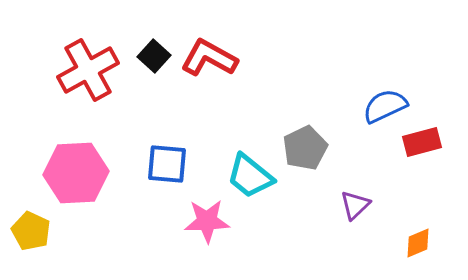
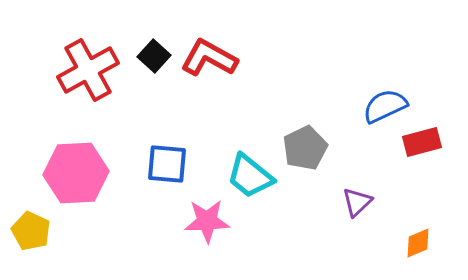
purple triangle: moved 2 px right, 3 px up
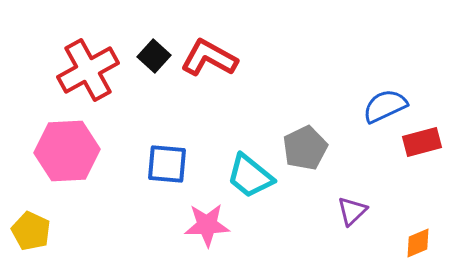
pink hexagon: moved 9 px left, 22 px up
purple triangle: moved 5 px left, 9 px down
pink star: moved 4 px down
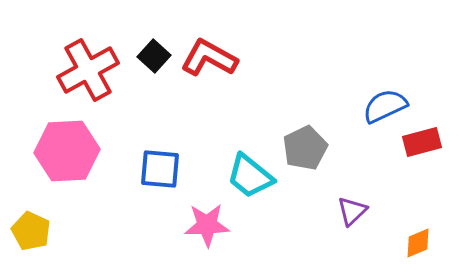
blue square: moved 7 px left, 5 px down
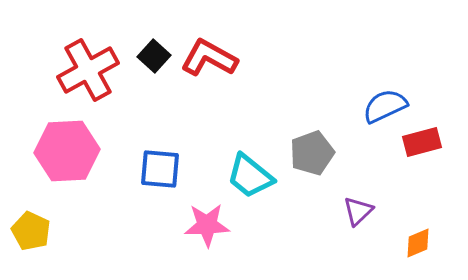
gray pentagon: moved 7 px right, 5 px down; rotated 6 degrees clockwise
purple triangle: moved 6 px right
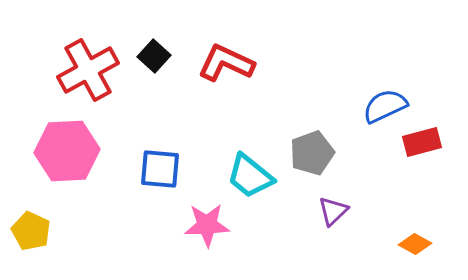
red L-shape: moved 17 px right, 5 px down; rotated 4 degrees counterclockwise
purple triangle: moved 25 px left
orange diamond: moved 3 px left, 1 px down; rotated 52 degrees clockwise
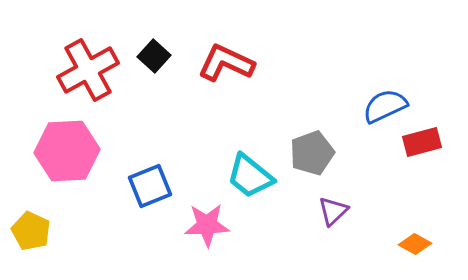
blue square: moved 10 px left, 17 px down; rotated 27 degrees counterclockwise
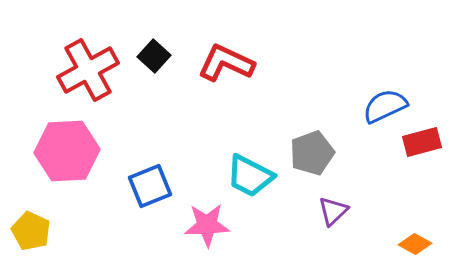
cyan trapezoid: rotated 12 degrees counterclockwise
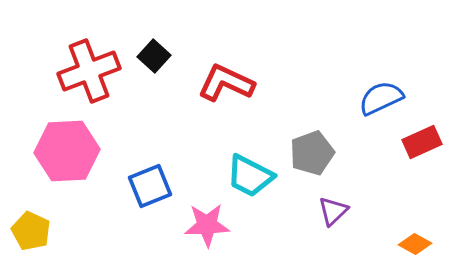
red L-shape: moved 20 px down
red cross: moved 1 px right, 1 px down; rotated 8 degrees clockwise
blue semicircle: moved 4 px left, 8 px up
red rectangle: rotated 9 degrees counterclockwise
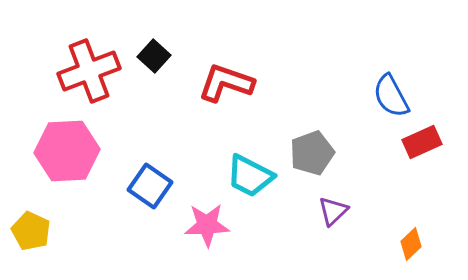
red L-shape: rotated 6 degrees counterclockwise
blue semicircle: moved 10 px right, 2 px up; rotated 93 degrees counterclockwise
blue square: rotated 33 degrees counterclockwise
orange diamond: moved 4 px left; rotated 72 degrees counterclockwise
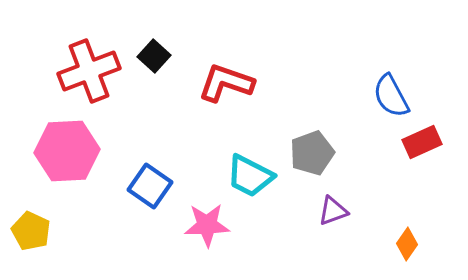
purple triangle: rotated 24 degrees clockwise
orange diamond: moved 4 px left; rotated 12 degrees counterclockwise
